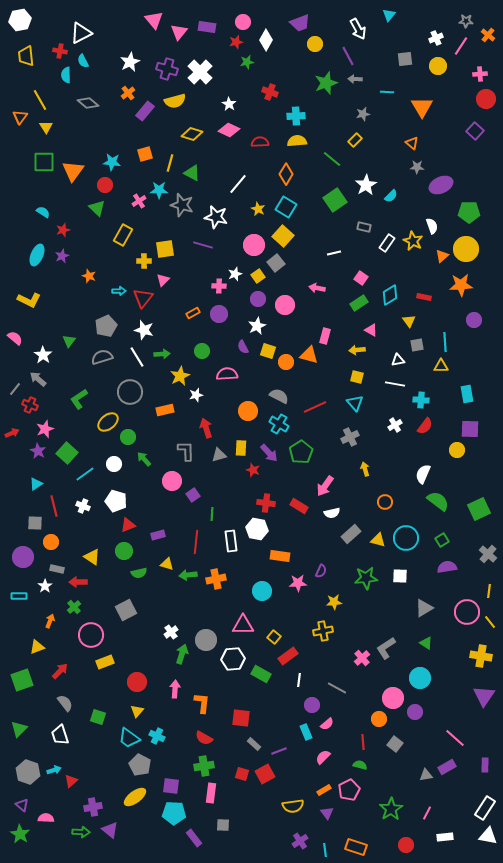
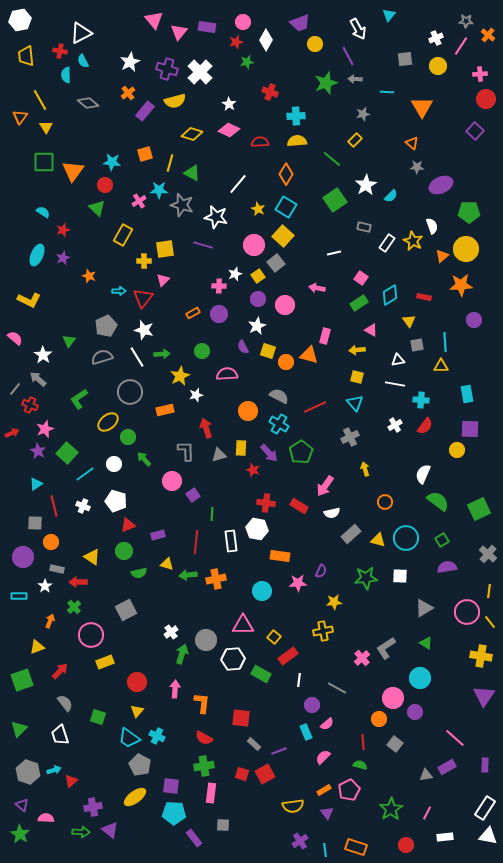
purple star at (62, 256): moved 1 px right, 2 px down
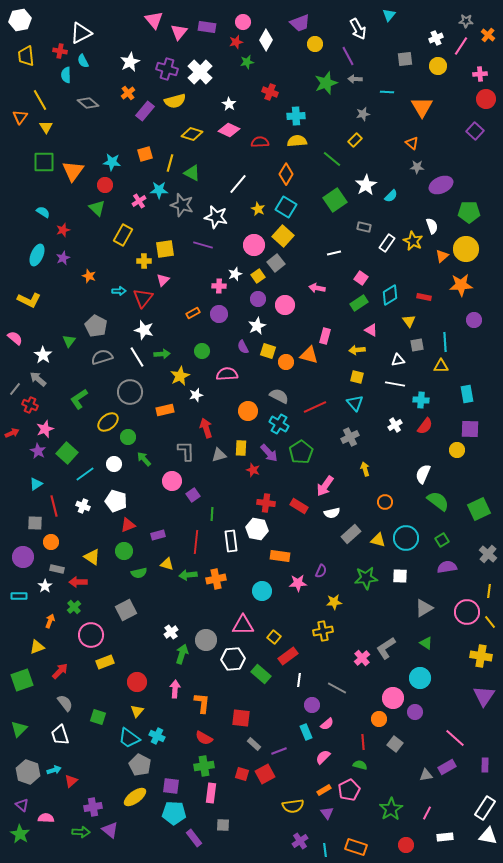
gray pentagon at (106, 326): moved 10 px left; rotated 20 degrees counterclockwise
green rectangle at (261, 674): rotated 12 degrees clockwise
